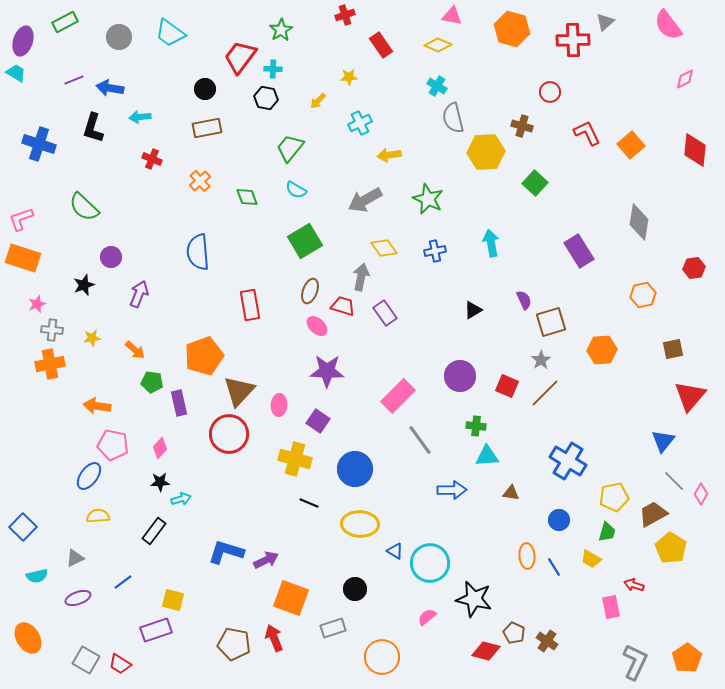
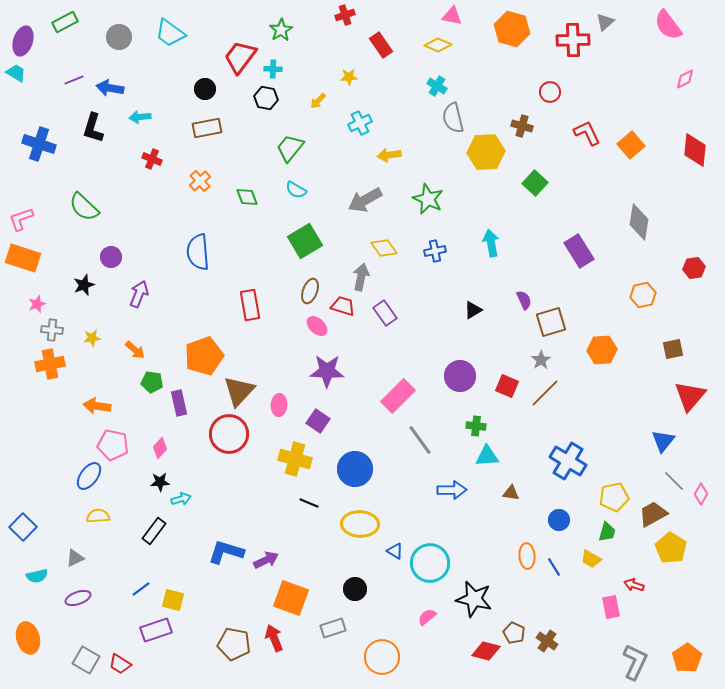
blue line at (123, 582): moved 18 px right, 7 px down
orange ellipse at (28, 638): rotated 16 degrees clockwise
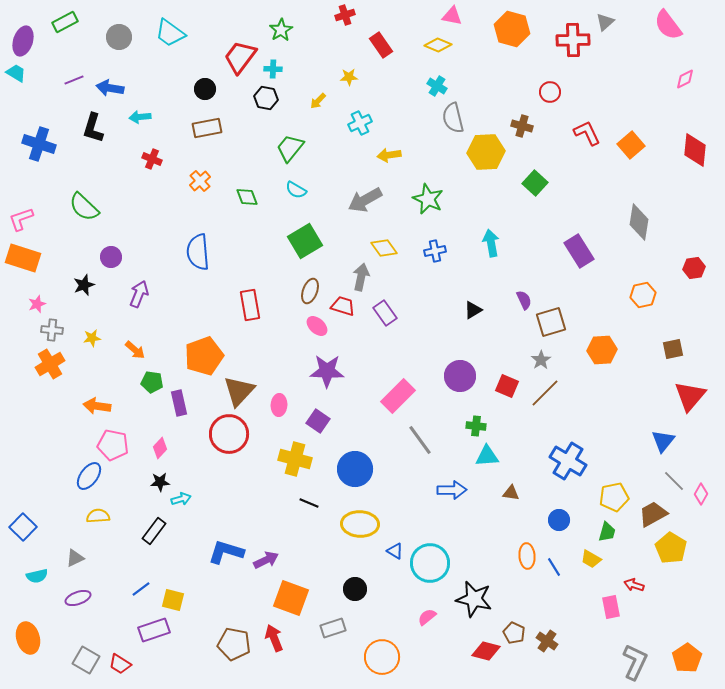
orange cross at (50, 364): rotated 20 degrees counterclockwise
purple rectangle at (156, 630): moved 2 px left
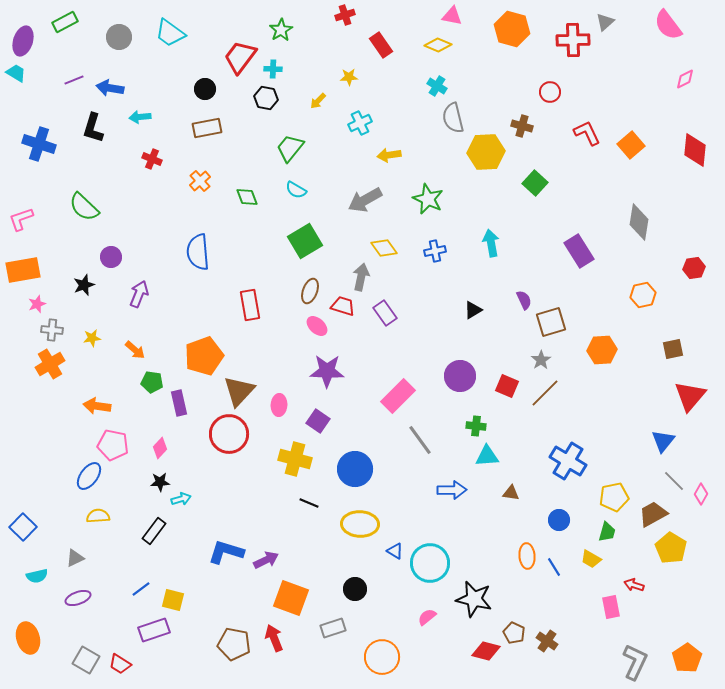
orange rectangle at (23, 258): moved 12 px down; rotated 28 degrees counterclockwise
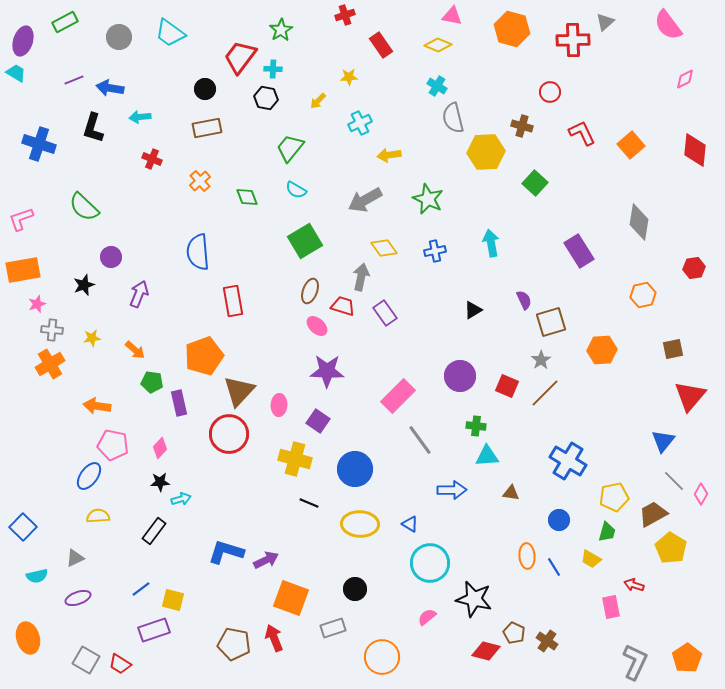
red L-shape at (587, 133): moved 5 px left
red rectangle at (250, 305): moved 17 px left, 4 px up
blue triangle at (395, 551): moved 15 px right, 27 px up
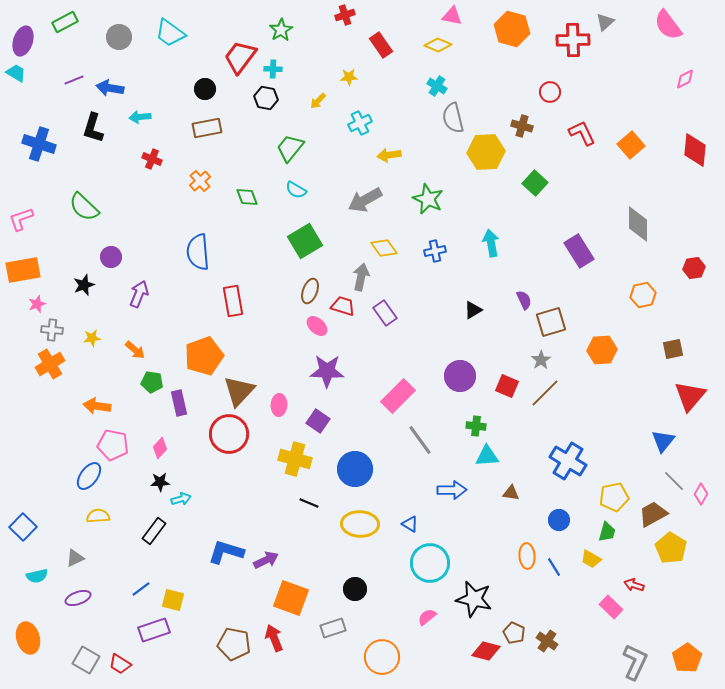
gray diamond at (639, 222): moved 1 px left, 2 px down; rotated 9 degrees counterclockwise
pink rectangle at (611, 607): rotated 35 degrees counterclockwise
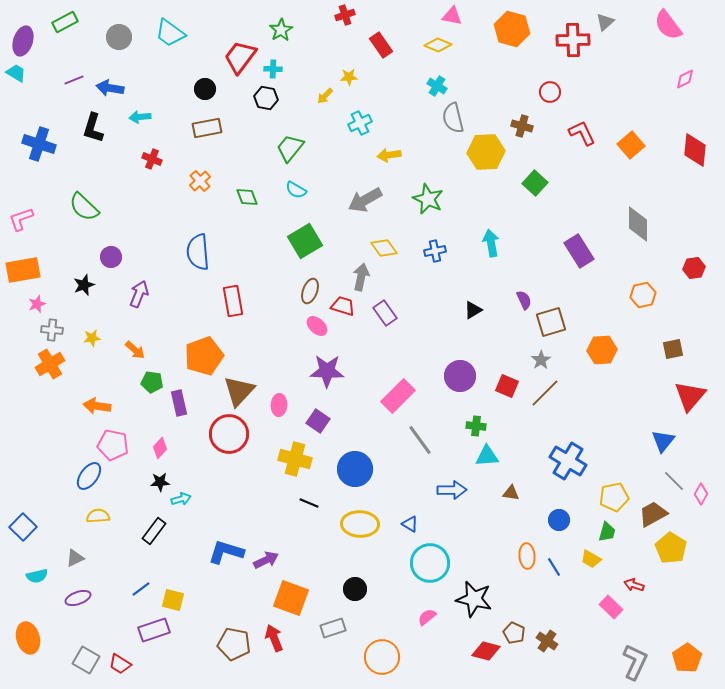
yellow arrow at (318, 101): moved 7 px right, 5 px up
